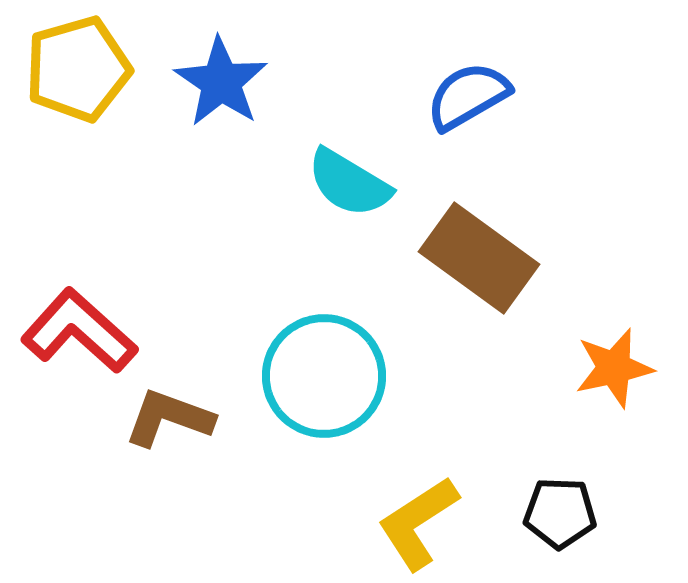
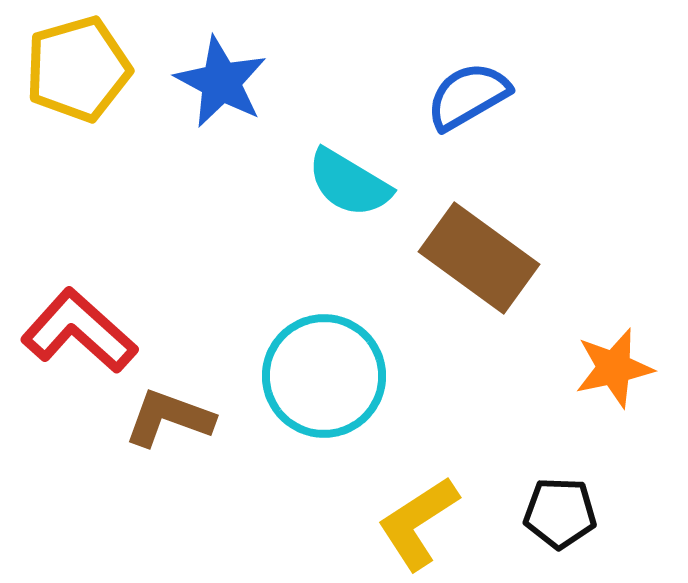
blue star: rotated 6 degrees counterclockwise
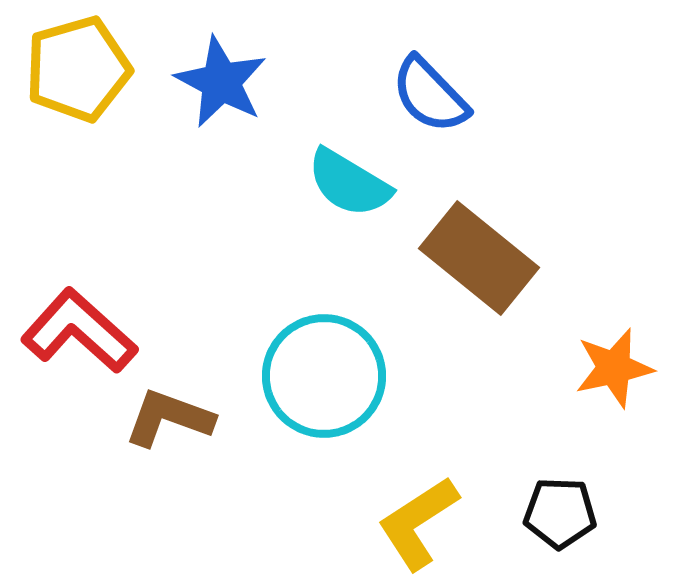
blue semicircle: moved 38 px left, 1 px up; rotated 104 degrees counterclockwise
brown rectangle: rotated 3 degrees clockwise
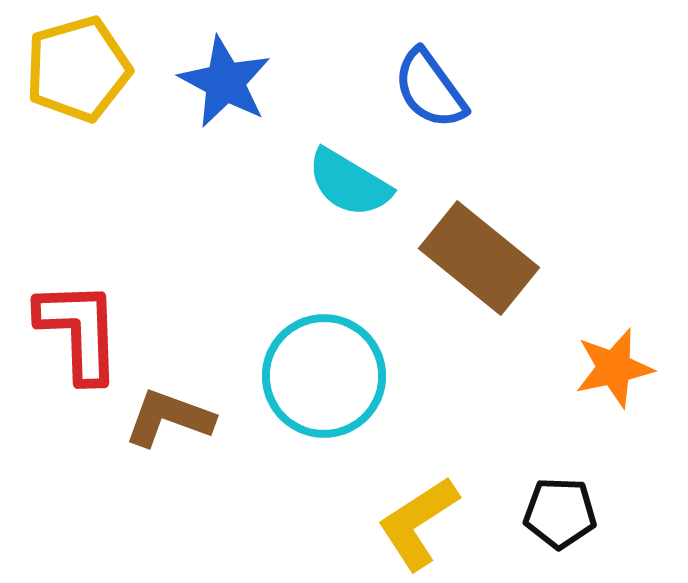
blue star: moved 4 px right
blue semicircle: moved 6 px up; rotated 8 degrees clockwise
red L-shape: rotated 46 degrees clockwise
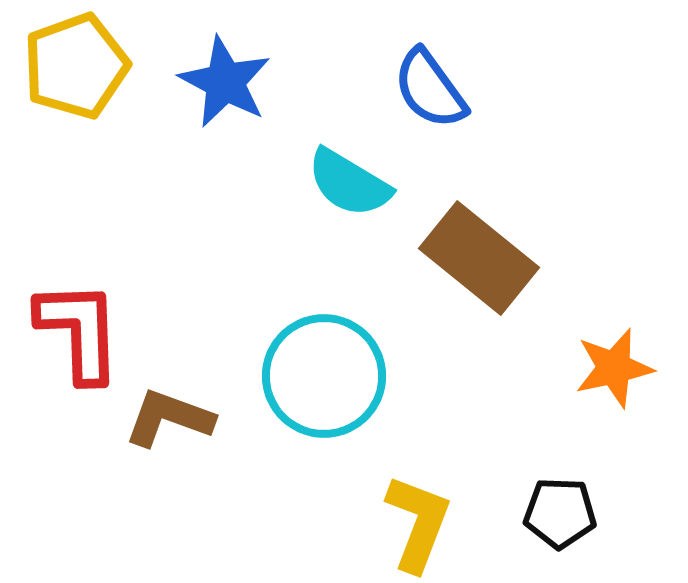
yellow pentagon: moved 2 px left, 3 px up; rotated 4 degrees counterclockwise
yellow L-shape: rotated 144 degrees clockwise
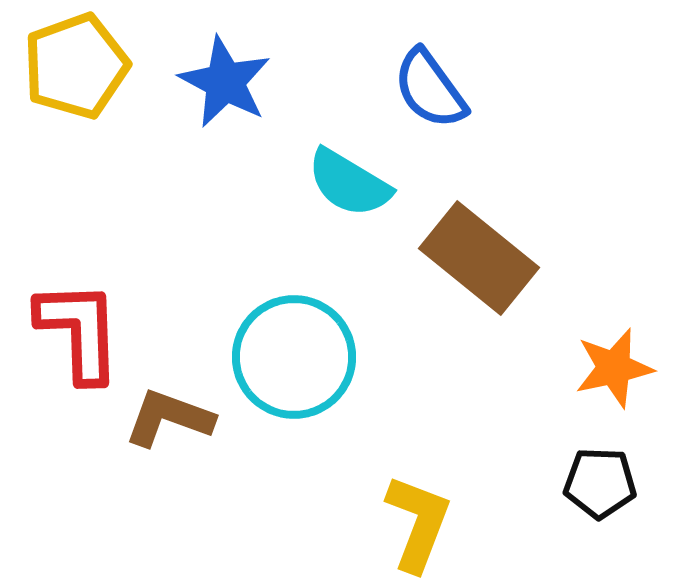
cyan circle: moved 30 px left, 19 px up
black pentagon: moved 40 px right, 30 px up
